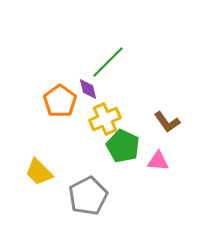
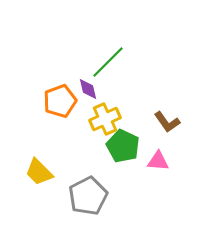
orange pentagon: rotated 16 degrees clockwise
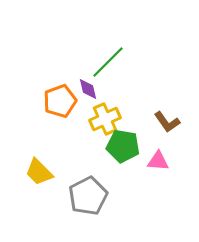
green pentagon: rotated 16 degrees counterclockwise
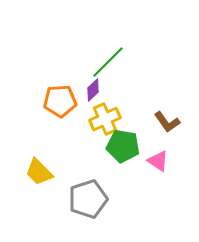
purple diamond: moved 5 px right, 1 px down; rotated 60 degrees clockwise
orange pentagon: rotated 16 degrees clockwise
pink triangle: rotated 30 degrees clockwise
gray pentagon: moved 3 px down; rotated 9 degrees clockwise
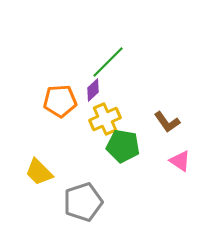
pink triangle: moved 22 px right
gray pentagon: moved 5 px left, 3 px down
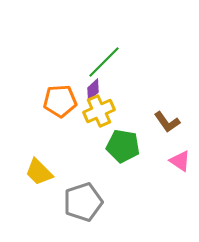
green line: moved 4 px left
yellow cross: moved 6 px left, 8 px up
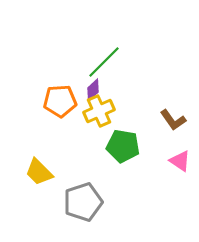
brown L-shape: moved 6 px right, 2 px up
